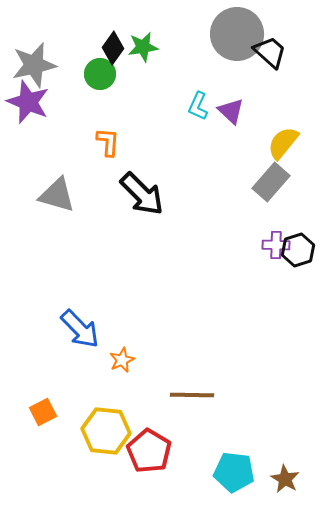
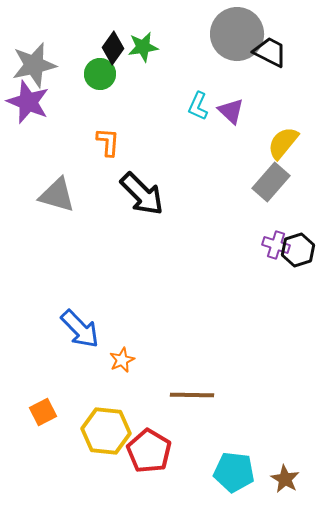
black trapezoid: rotated 15 degrees counterclockwise
purple cross: rotated 16 degrees clockwise
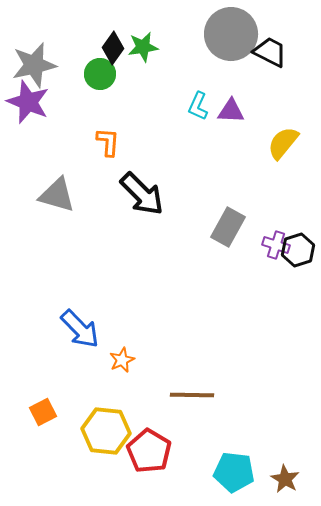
gray circle: moved 6 px left
purple triangle: rotated 40 degrees counterclockwise
gray rectangle: moved 43 px left, 45 px down; rotated 12 degrees counterclockwise
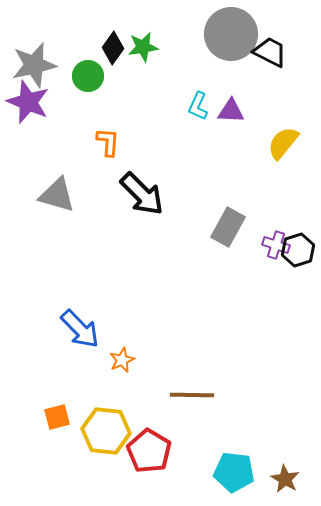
green circle: moved 12 px left, 2 px down
orange square: moved 14 px right, 5 px down; rotated 12 degrees clockwise
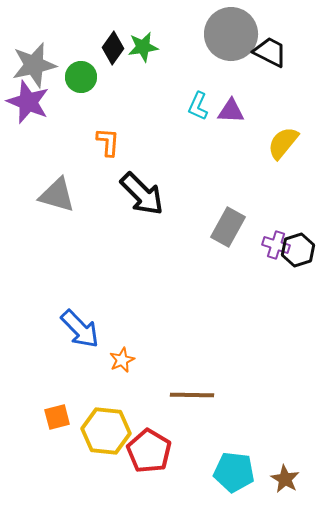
green circle: moved 7 px left, 1 px down
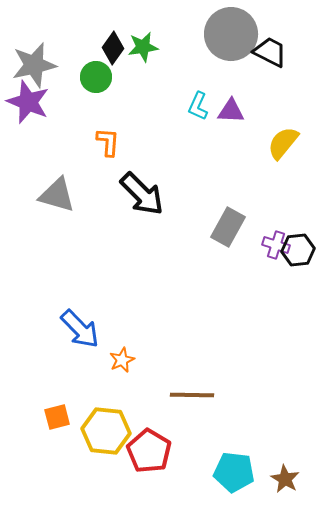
green circle: moved 15 px right
black hexagon: rotated 12 degrees clockwise
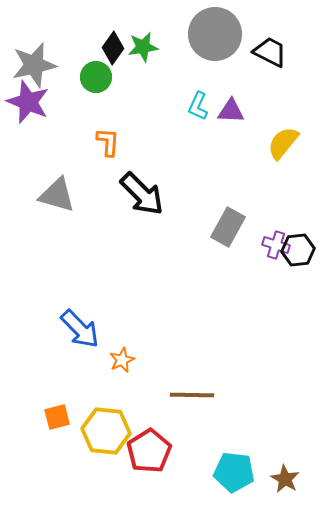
gray circle: moved 16 px left
red pentagon: rotated 9 degrees clockwise
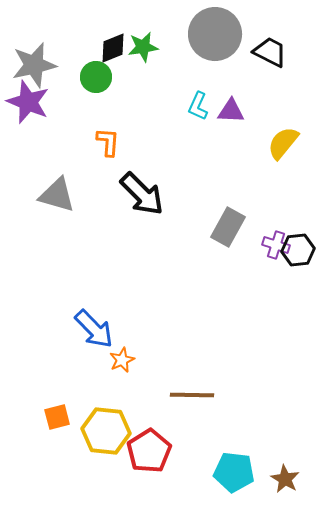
black diamond: rotated 32 degrees clockwise
blue arrow: moved 14 px right
